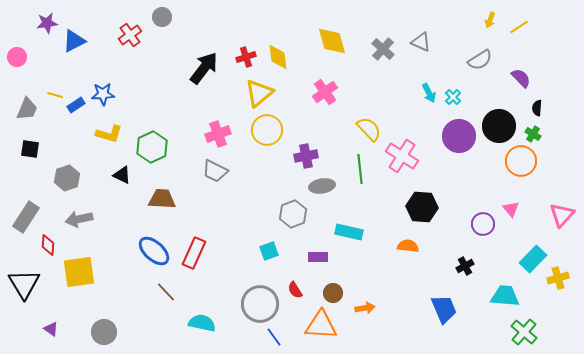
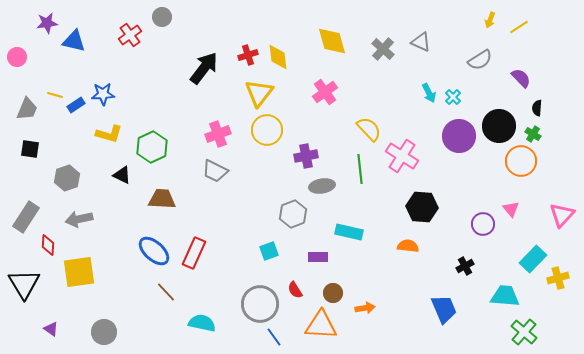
blue triangle at (74, 41): rotated 40 degrees clockwise
red cross at (246, 57): moved 2 px right, 2 px up
yellow triangle at (259, 93): rotated 12 degrees counterclockwise
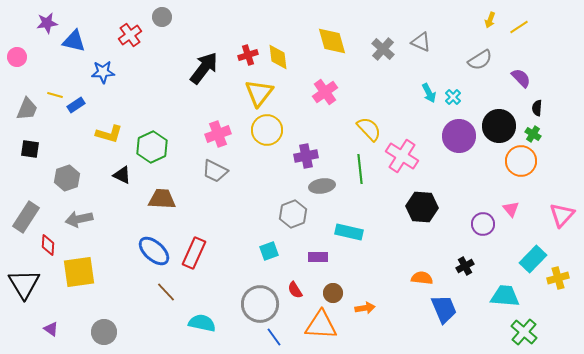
blue star at (103, 94): moved 22 px up
orange semicircle at (408, 246): moved 14 px right, 32 px down
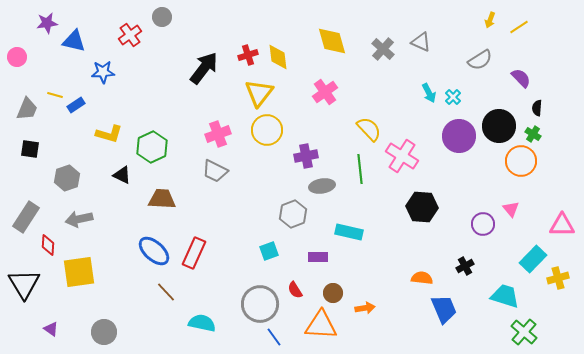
pink triangle at (562, 215): moved 10 px down; rotated 48 degrees clockwise
cyan trapezoid at (505, 296): rotated 12 degrees clockwise
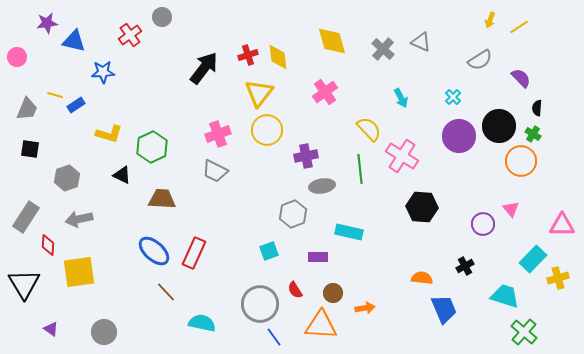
cyan arrow at (429, 93): moved 28 px left, 5 px down
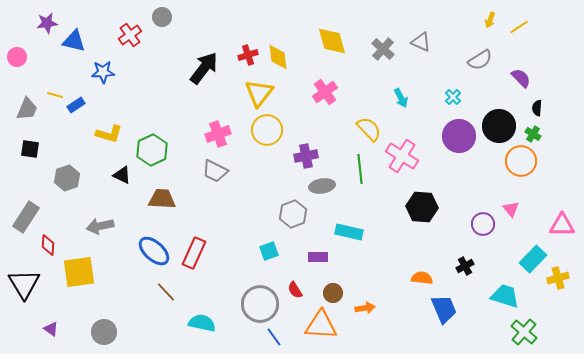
green hexagon at (152, 147): moved 3 px down
gray arrow at (79, 219): moved 21 px right, 7 px down
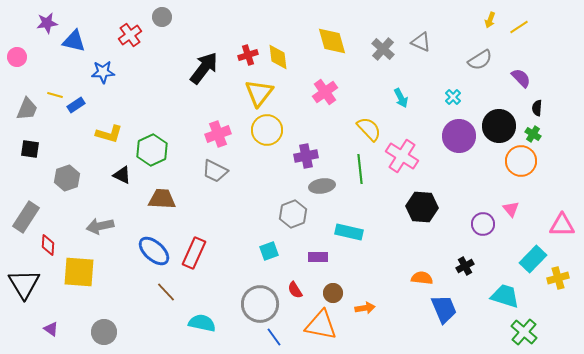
yellow square at (79, 272): rotated 12 degrees clockwise
orange triangle at (321, 325): rotated 8 degrees clockwise
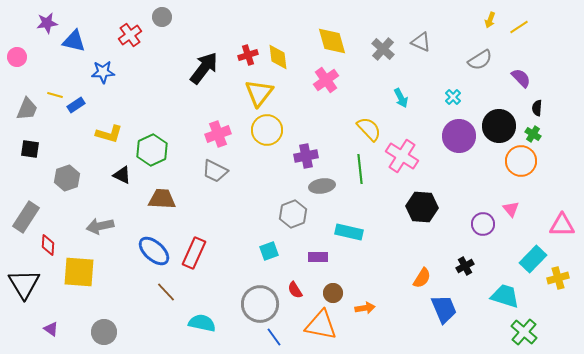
pink cross at (325, 92): moved 1 px right, 12 px up
orange semicircle at (422, 278): rotated 115 degrees clockwise
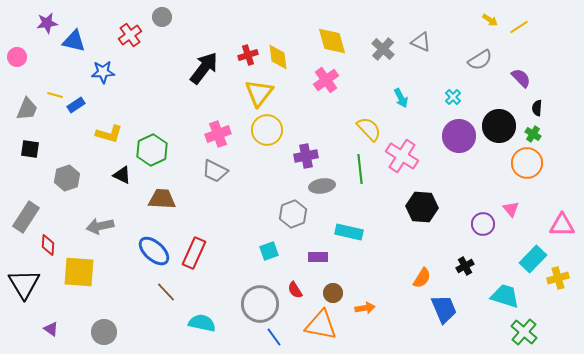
yellow arrow at (490, 20): rotated 77 degrees counterclockwise
orange circle at (521, 161): moved 6 px right, 2 px down
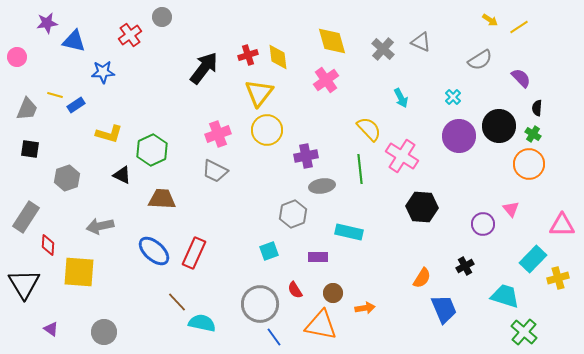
orange circle at (527, 163): moved 2 px right, 1 px down
brown line at (166, 292): moved 11 px right, 10 px down
